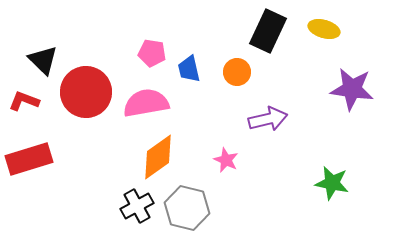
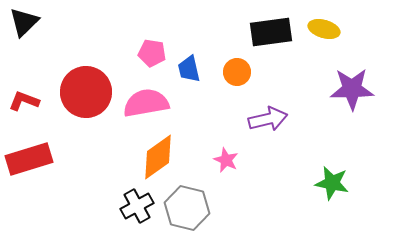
black rectangle: moved 3 px right, 1 px down; rotated 57 degrees clockwise
black triangle: moved 19 px left, 38 px up; rotated 32 degrees clockwise
purple star: rotated 9 degrees counterclockwise
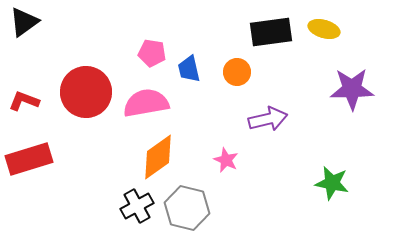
black triangle: rotated 8 degrees clockwise
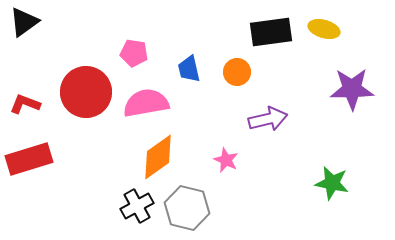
pink pentagon: moved 18 px left
red L-shape: moved 1 px right, 3 px down
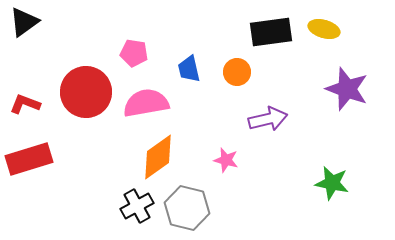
purple star: moved 5 px left; rotated 21 degrees clockwise
pink star: rotated 10 degrees counterclockwise
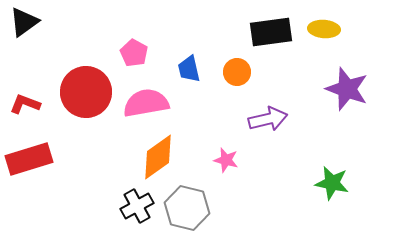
yellow ellipse: rotated 12 degrees counterclockwise
pink pentagon: rotated 20 degrees clockwise
